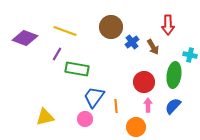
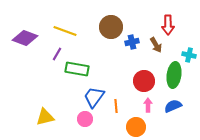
blue cross: rotated 24 degrees clockwise
brown arrow: moved 3 px right, 2 px up
cyan cross: moved 1 px left
red circle: moved 1 px up
blue semicircle: rotated 24 degrees clockwise
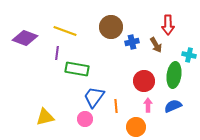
purple line: moved 1 px up; rotated 24 degrees counterclockwise
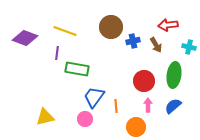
red arrow: rotated 84 degrees clockwise
blue cross: moved 1 px right, 1 px up
cyan cross: moved 8 px up
blue semicircle: rotated 18 degrees counterclockwise
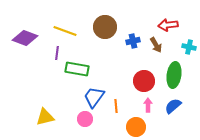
brown circle: moved 6 px left
